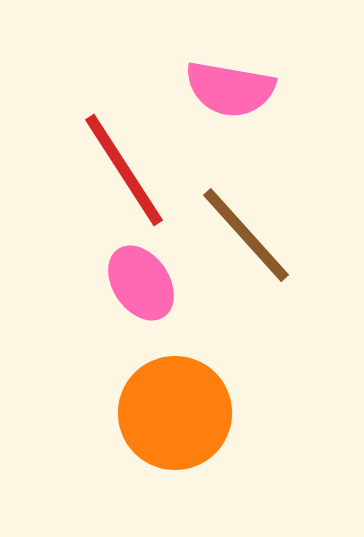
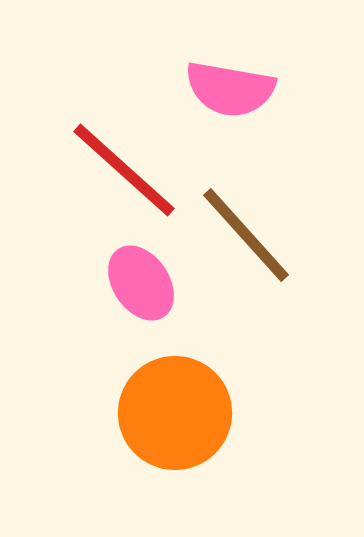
red line: rotated 15 degrees counterclockwise
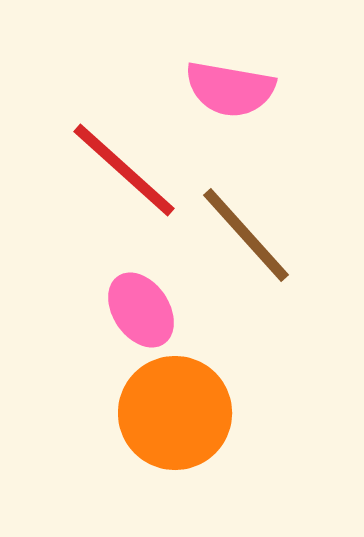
pink ellipse: moved 27 px down
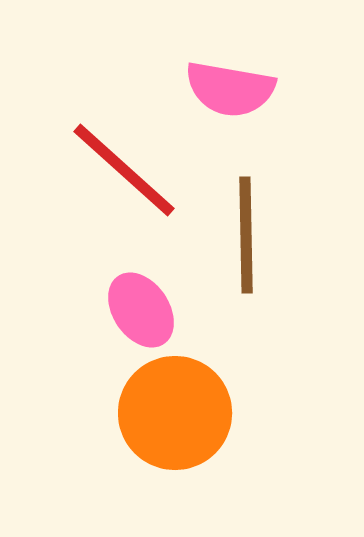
brown line: rotated 41 degrees clockwise
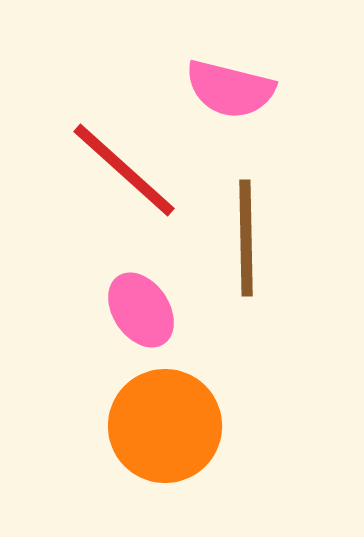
pink semicircle: rotated 4 degrees clockwise
brown line: moved 3 px down
orange circle: moved 10 px left, 13 px down
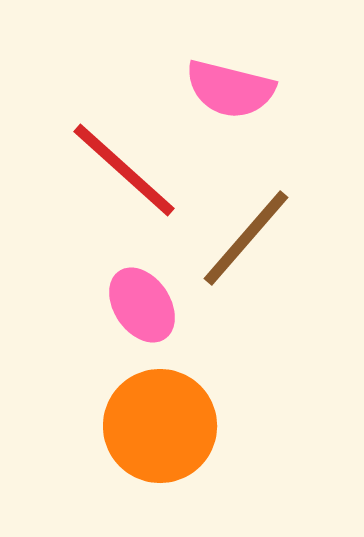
brown line: rotated 42 degrees clockwise
pink ellipse: moved 1 px right, 5 px up
orange circle: moved 5 px left
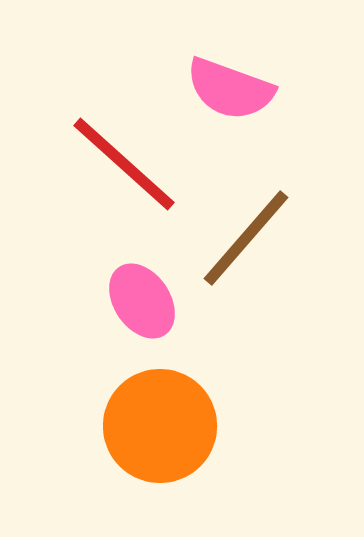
pink semicircle: rotated 6 degrees clockwise
red line: moved 6 px up
pink ellipse: moved 4 px up
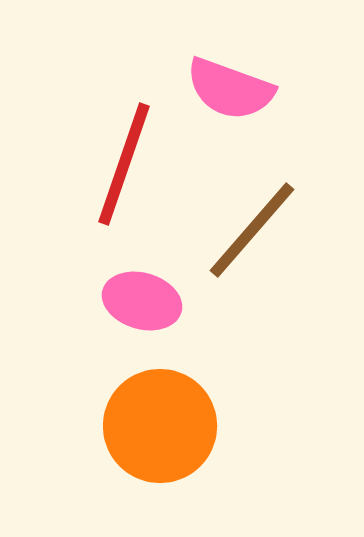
red line: rotated 67 degrees clockwise
brown line: moved 6 px right, 8 px up
pink ellipse: rotated 40 degrees counterclockwise
